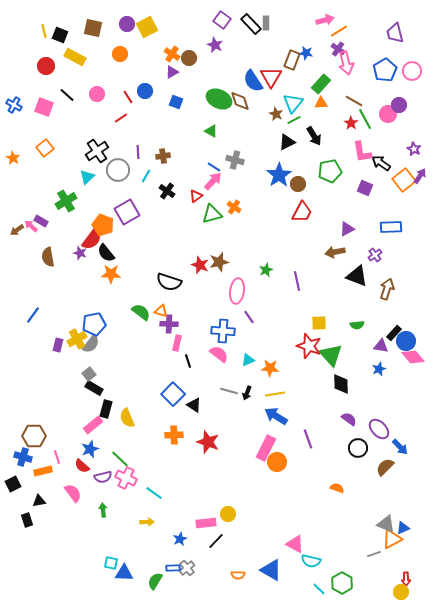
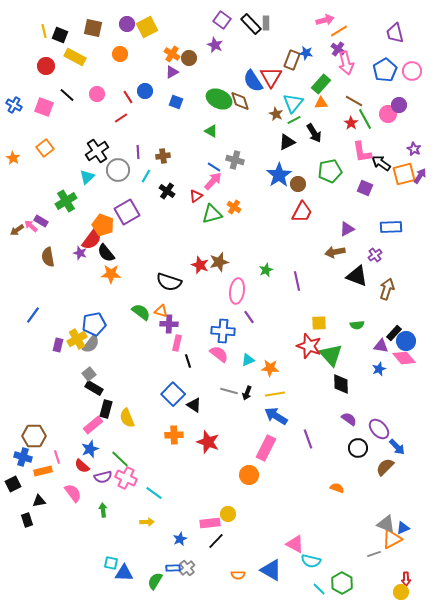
black arrow at (314, 136): moved 3 px up
orange square at (404, 180): moved 6 px up; rotated 25 degrees clockwise
pink diamond at (413, 357): moved 9 px left, 1 px down
blue arrow at (400, 447): moved 3 px left
orange circle at (277, 462): moved 28 px left, 13 px down
pink rectangle at (206, 523): moved 4 px right
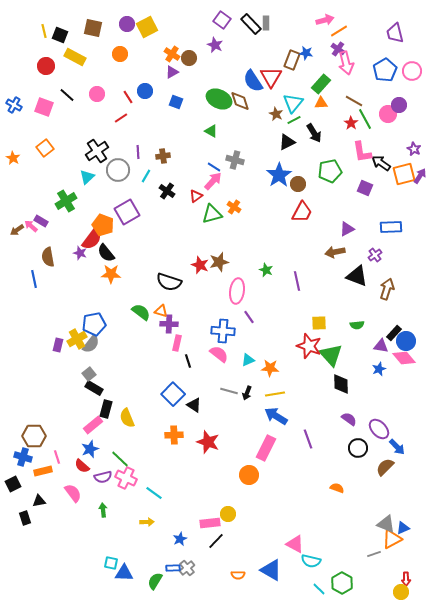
green star at (266, 270): rotated 24 degrees counterclockwise
blue line at (33, 315): moved 1 px right, 36 px up; rotated 48 degrees counterclockwise
black rectangle at (27, 520): moved 2 px left, 2 px up
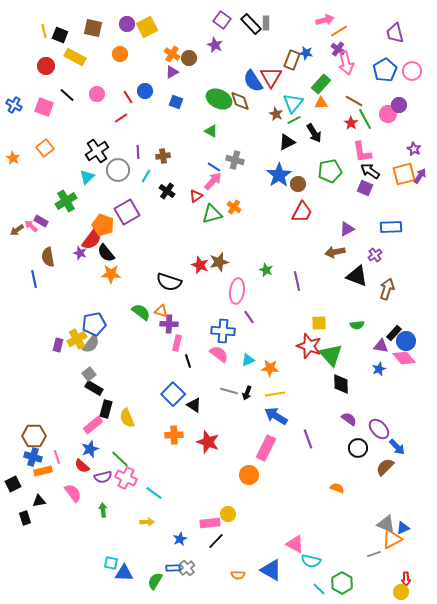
black arrow at (381, 163): moved 11 px left, 8 px down
blue cross at (23, 457): moved 10 px right
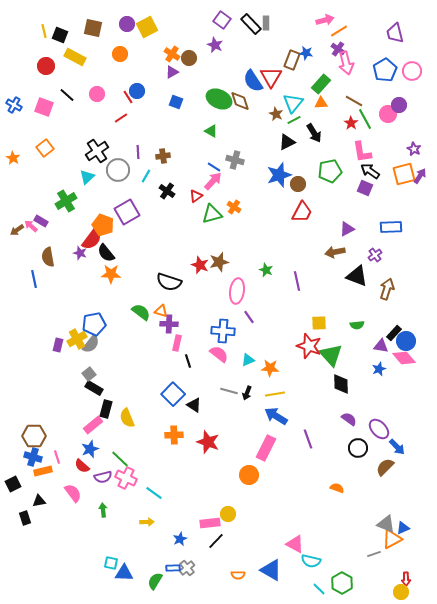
blue circle at (145, 91): moved 8 px left
blue star at (279, 175): rotated 15 degrees clockwise
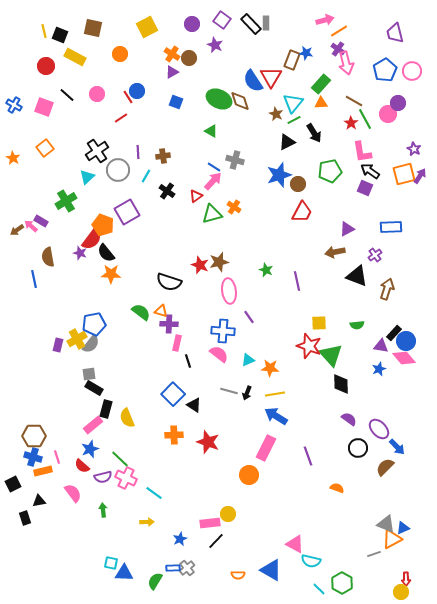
purple circle at (127, 24): moved 65 px right
purple circle at (399, 105): moved 1 px left, 2 px up
pink ellipse at (237, 291): moved 8 px left; rotated 15 degrees counterclockwise
gray square at (89, 374): rotated 32 degrees clockwise
purple line at (308, 439): moved 17 px down
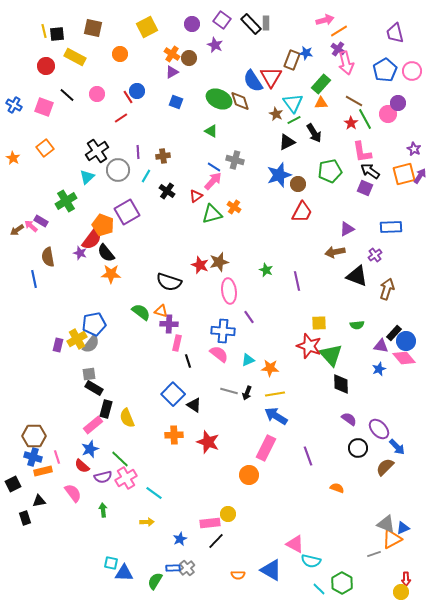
black square at (60, 35): moved 3 px left, 1 px up; rotated 28 degrees counterclockwise
cyan triangle at (293, 103): rotated 15 degrees counterclockwise
pink cross at (126, 478): rotated 35 degrees clockwise
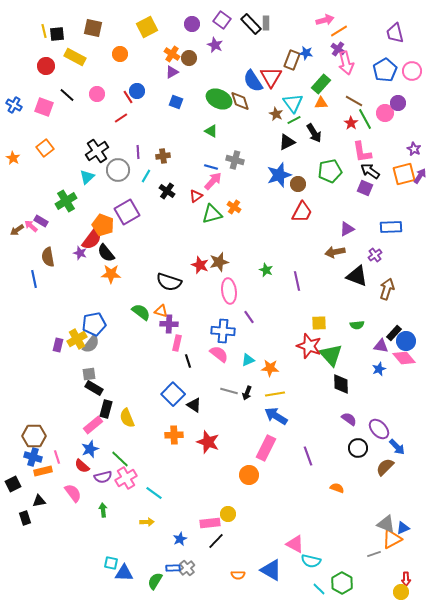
pink circle at (388, 114): moved 3 px left, 1 px up
blue line at (214, 167): moved 3 px left; rotated 16 degrees counterclockwise
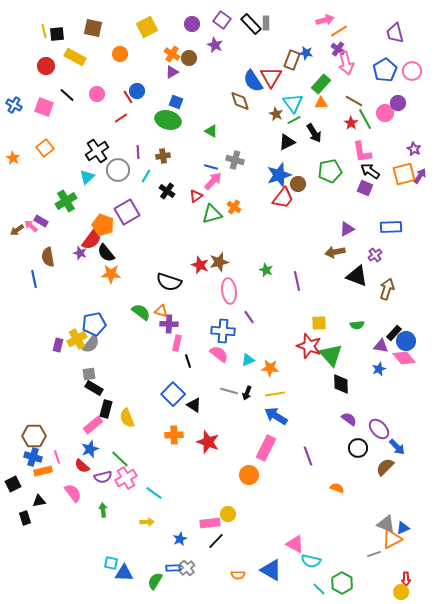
green ellipse at (219, 99): moved 51 px left, 21 px down; rotated 10 degrees counterclockwise
red trapezoid at (302, 212): moved 19 px left, 14 px up; rotated 10 degrees clockwise
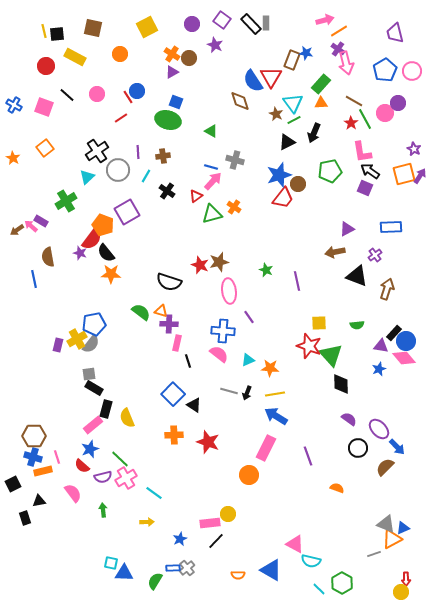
black arrow at (314, 133): rotated 54 degrees clockwise
